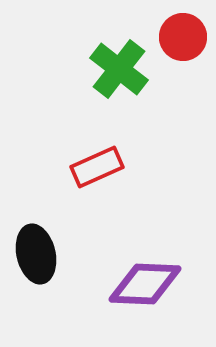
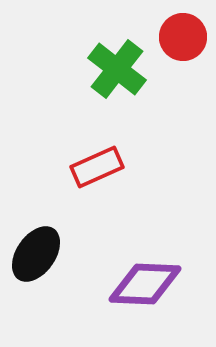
green cross: moved 2 px left
black ellipse: rotated 48 degrees clockwise
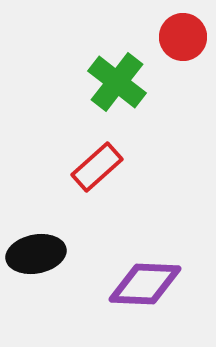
green cross: moved 13 px down
red rectangle: rotated 18 degrees counterclockwise
black ellipse: rotated 44 degrees clockwise
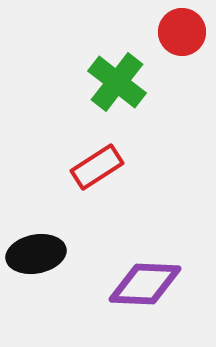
red circle: moved 1 px left, 5 px up
red rectangle: rotated 9 degrees clockwise
